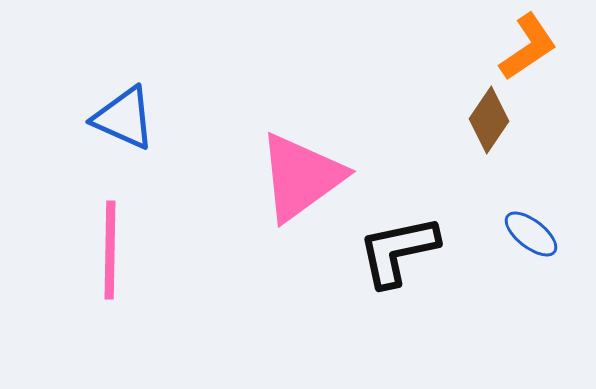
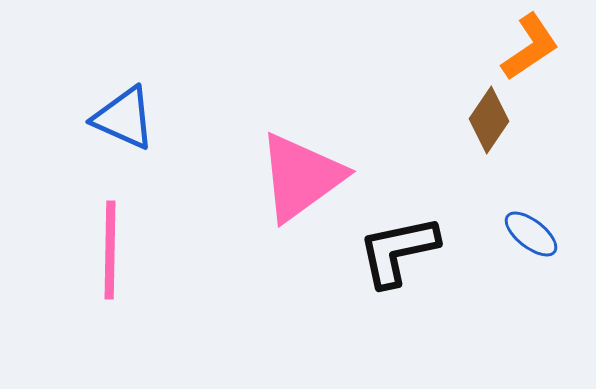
orange L-shape: moved 2 px right
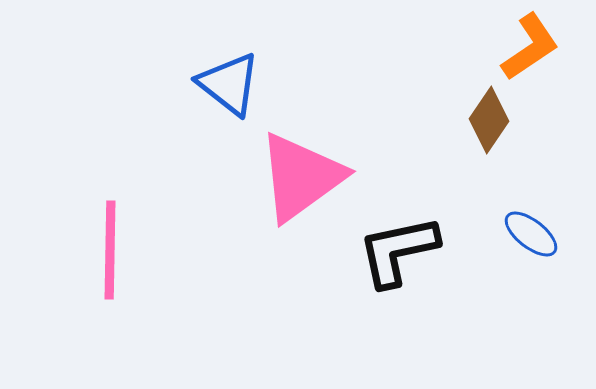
blue triangle: moved 105 px right, 34 px up; rotated 14 degrees clockwise
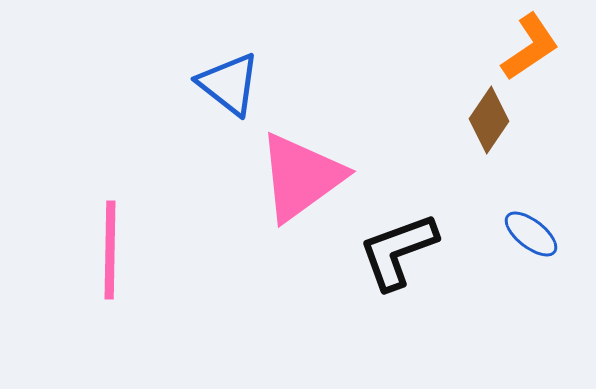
black L-shape: rotated 8 degrees counterclockwise
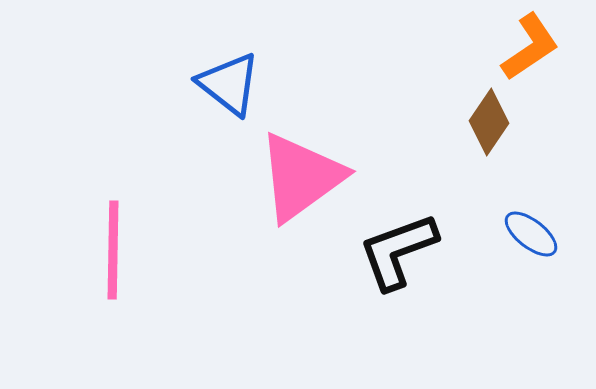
brown diamond: moved 2 px down
pink line: moved 3 px right
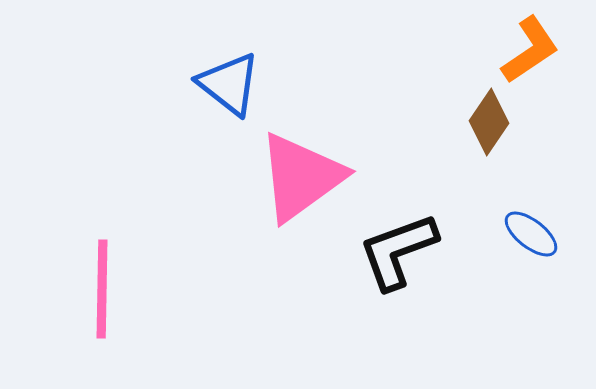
orange L-shape: moved 3 px down
pink line: moved 11 px left, 39 px down
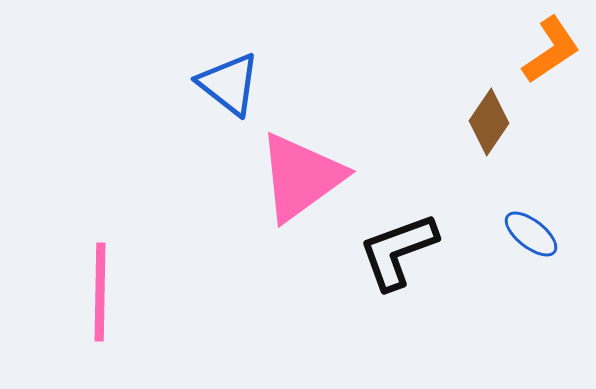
orange L-shape: moved 21 px right
pink line: moved 2 px left, 3 px down
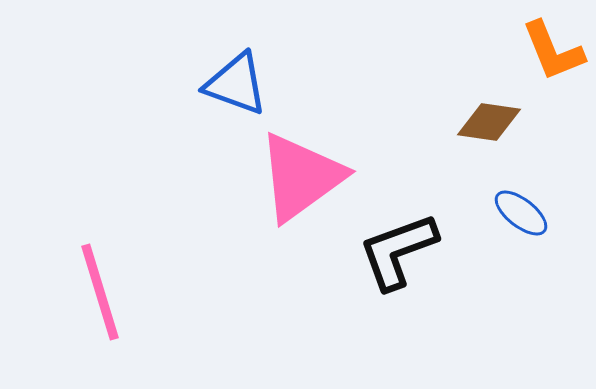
orange L-shape: moved 2 px right, 1 px down; rotated 102 degrees clockwise
blue triangle: moved 7 px right; rotated 18 degrees counterclockwise
brown diamond: rotated 64 degrees clockwise
blue ellipse: moved 10 px left, 21 px up
pink line: rotated 18 degrees counterclockwise
